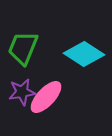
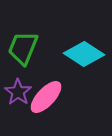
purple star: moved 4 px left; rotated 28 degrees counterclockwise
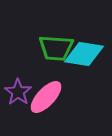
green trapezoid: moved 33 px right; rotated 108 degrees counterclockwise
cyan diamond: rotated 24 degrees counterclockwise
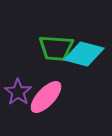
cyan diamond: rotated 6 degrees clockwise
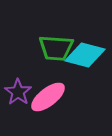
cyan diamond: moved 1 px right, 1 px down
pink ellipse: moved 2 px right; rotated 9 degrees clockwise
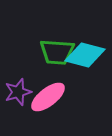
green trapezoid: moved 1 px right, 4 px down
purple star: rotated 20 degrees clockwise
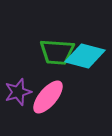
cyan diamond: moved 1 px down
pink ellipse: rotated 12 degrees counterclockwise
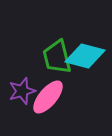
green trapezoid: moved 5 px down; rotated 72 degrees clockwise
purple star: moved 4 px right, 1 px up
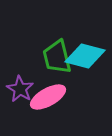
purple star: moved 2 px left, 2 px up; rotated 24 degrees counterclockwise
pink ellipse: rotated 21 degrees clockwise
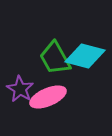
green trapezoid: moved 2 px left, 1 px down; rotated 15 degrees counterclockwise
pink ellipse: rotated 6 degrees clockwise
